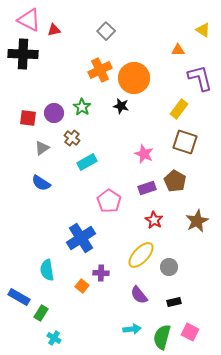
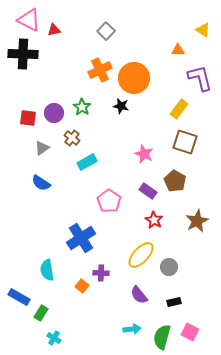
purple rectangle: moved 1 px right, 3 px down; rotated 54 degrees clockwise
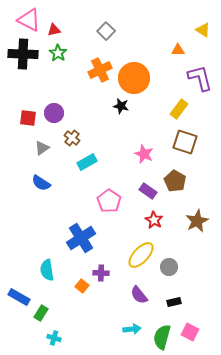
green star: moved 24 px left, 54 px up
cyan cross: rotated 16 degrees counterclockwise
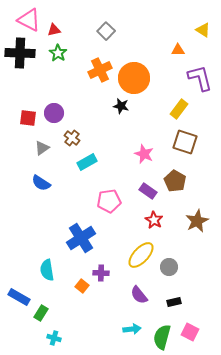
black cross: moved 3 px left, 1 px up
pink pentagon: rotated 30 degrees clockwise
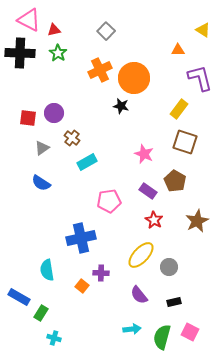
blue cross: rotated 20 degrees clockwise
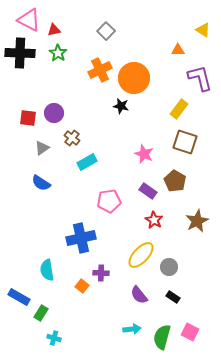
black rectangle: moved 1 px left, 5 px up; rotated 48 degrees clockwise
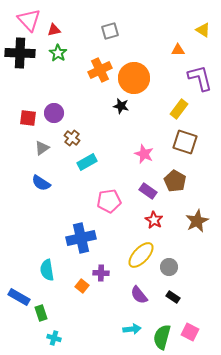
pink triangle: rotated 20 degrees clockwise
gray square: moved 4 px right; rotated 30 degrees clockwise
green rectangle: rotated 49 degrees counterclockwise
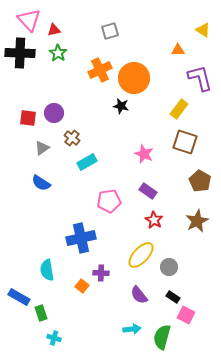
brown pentagon: moved 25 px right
pink square: moved 4 px left, 17 px up
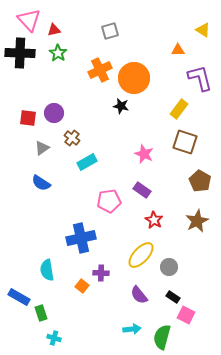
purple rectangle: moved 6 px left, 1 px up
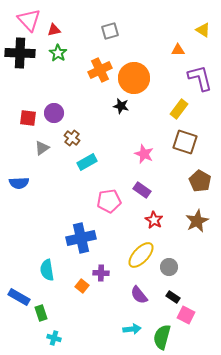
blue semicircle: moved 22 px left; rotated 36 degrees counterclockwise
